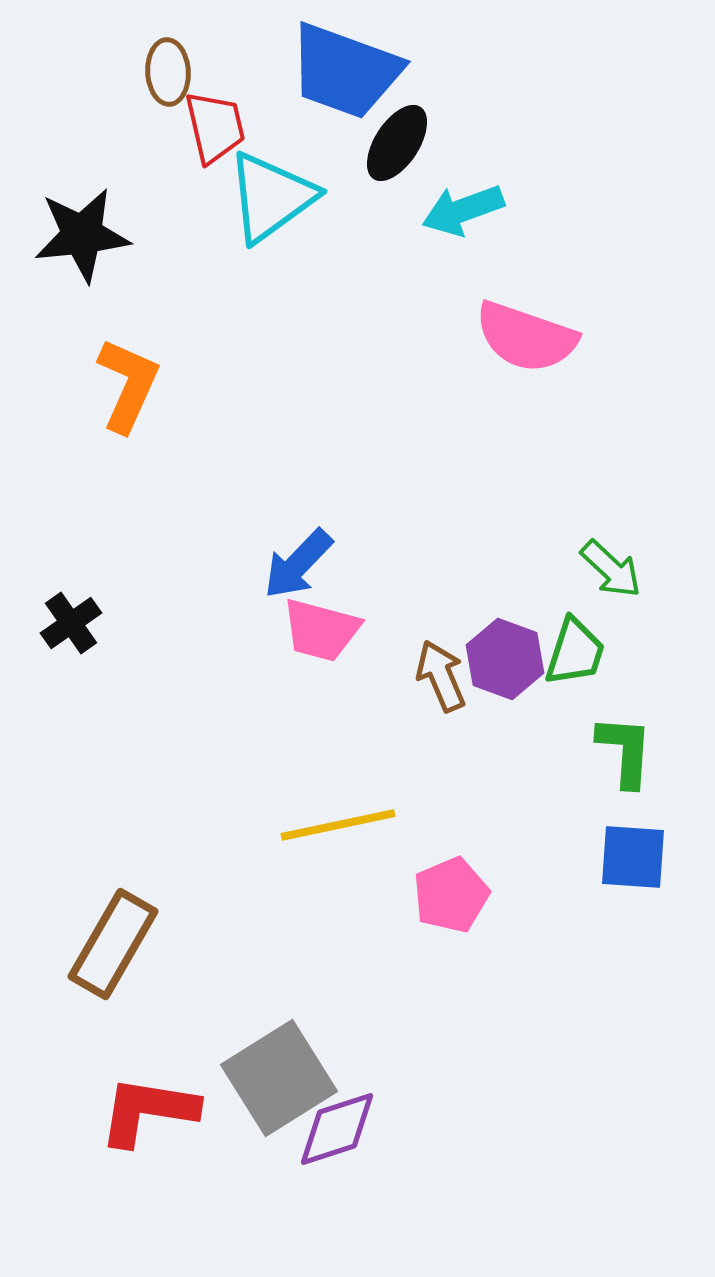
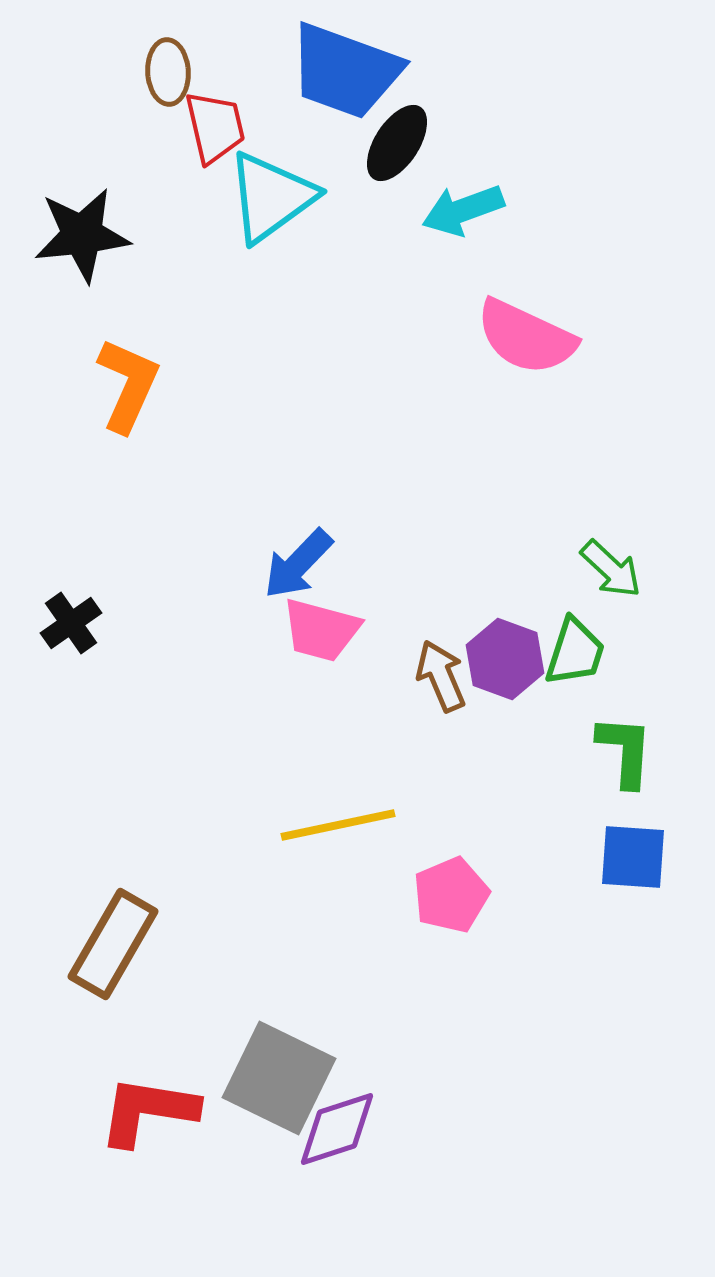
pink semicircle: rotated 6 degrees clockwise
gray square: rotated 32 degrees counterclockwise
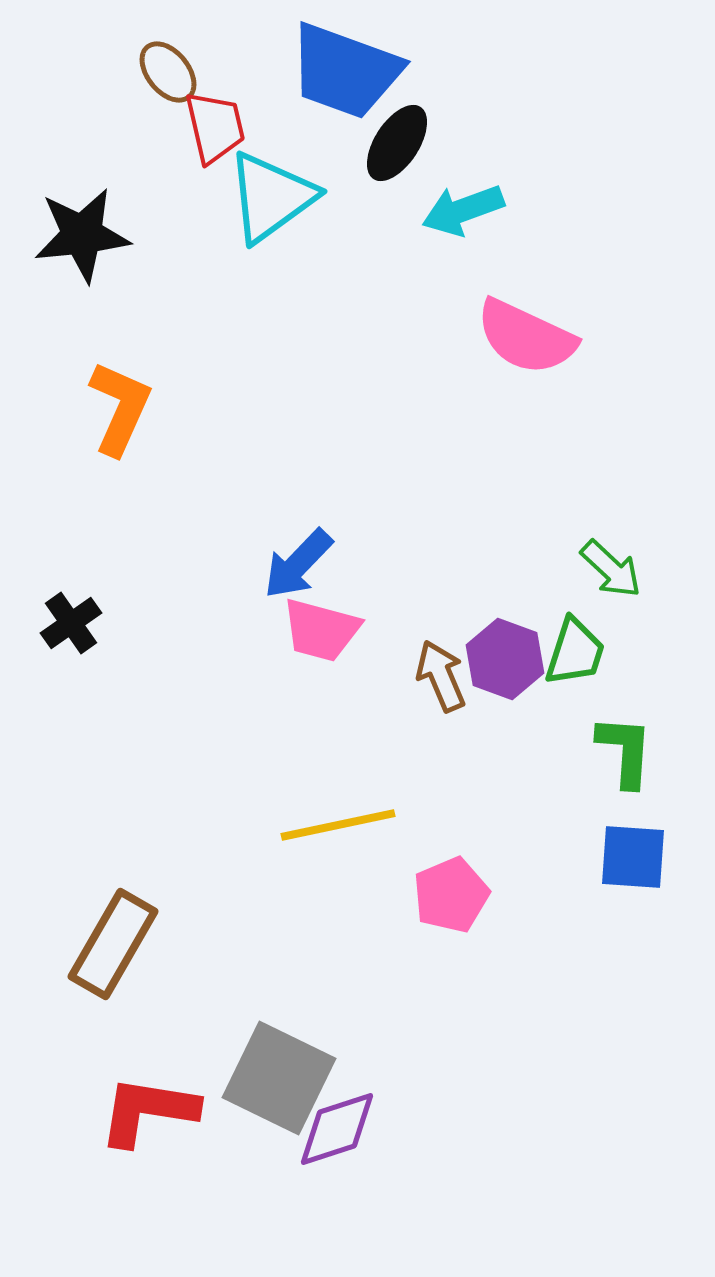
brown ellipse: rotated 36 degrees counterclockwise
orange L-shape: moved 8 px left, 23 px down
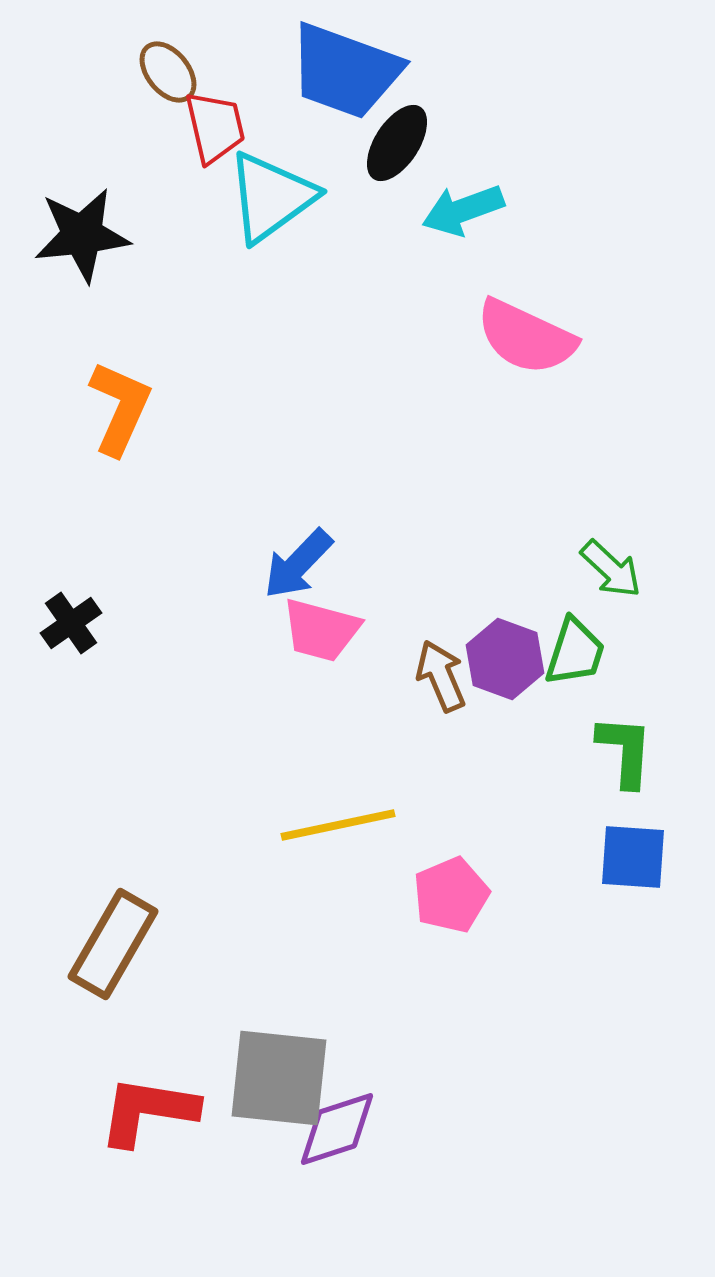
gray square: rotated 20 degrees counterclockwise
